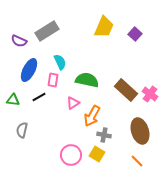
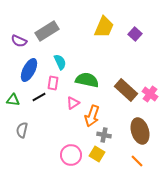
pink rectangle: moved 3 px down
orange arrow: rotated 10 degrees counterclockwise
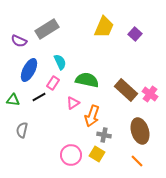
gray rectangle: moved 2 px up
pink rectangle: rotated 24 degrees clockwise
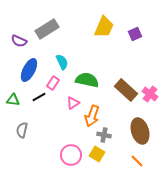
purple square: rotated 24 degrees clockwise
cyan semicircle: moved 2 px right
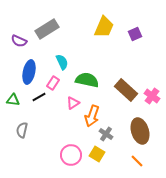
blue ellipse: moved 2 px down; rotated 15 degrees counterclockwise
pink cross: moved 2 px right, 2 px down
gray cross: moved 2 px right, 1 px up; rotated 24 degrees clockwise
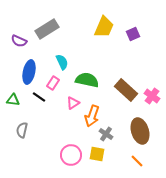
purple square: moved 2 px left
black line: rotated 64 degrees clockwise
yellow square: rotated 21 degrees counterclockwise
